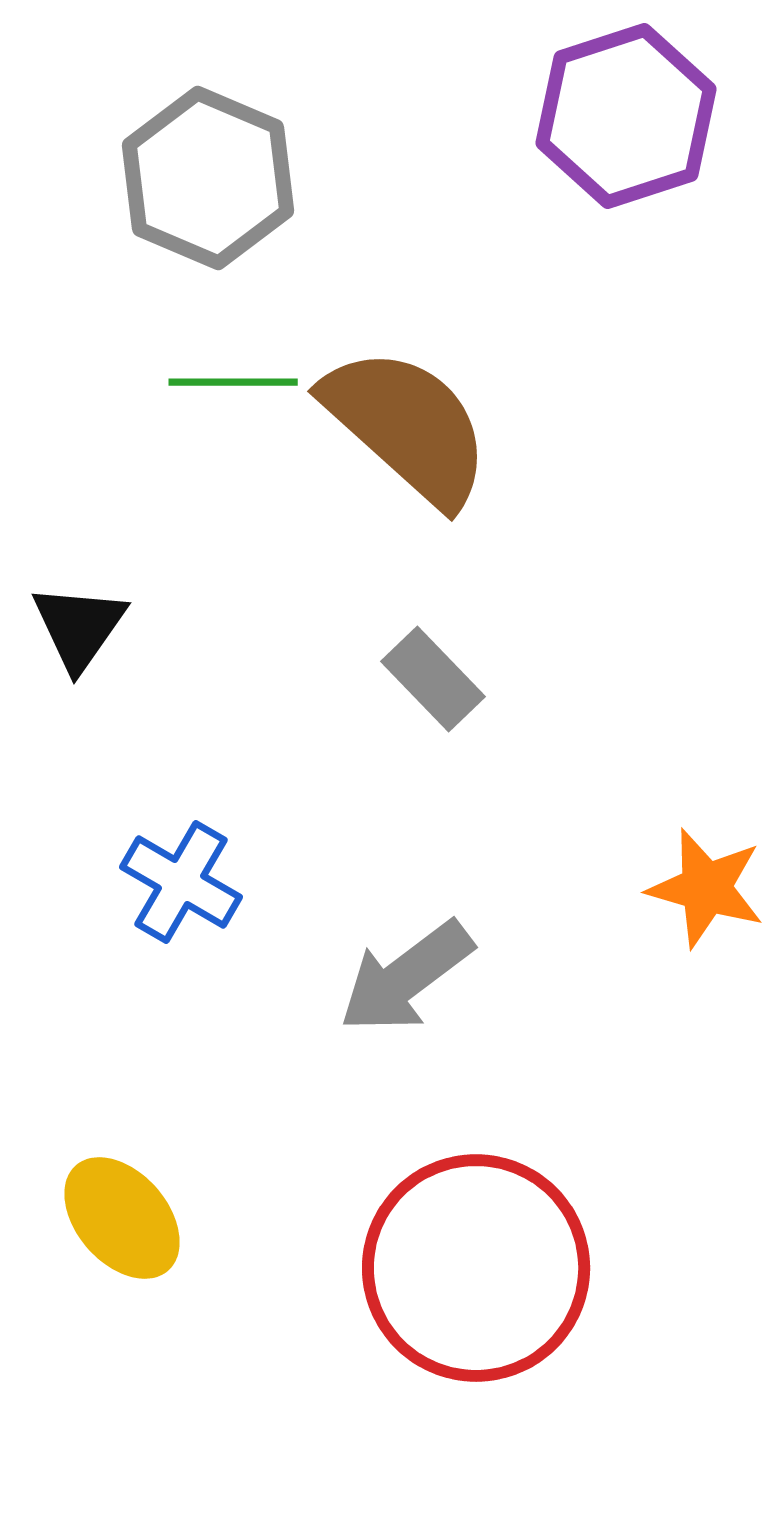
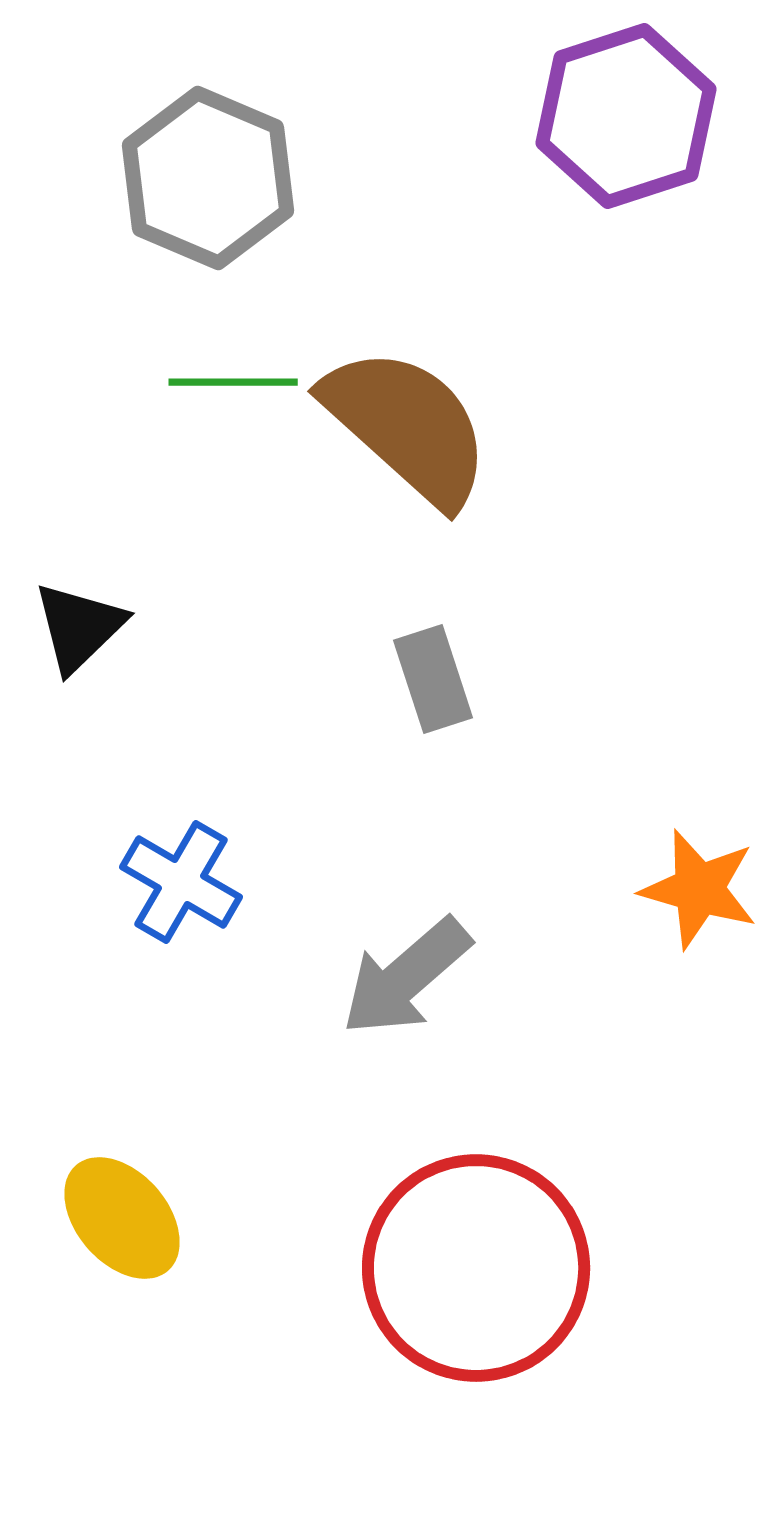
black triangle: rotated 11 degrees clockwise
gray rectangle: rotated 26 degrees clockwise
orange star: moved 7 px left, 1 px down
gray arrow: rotated 4 degrees counterclockwise
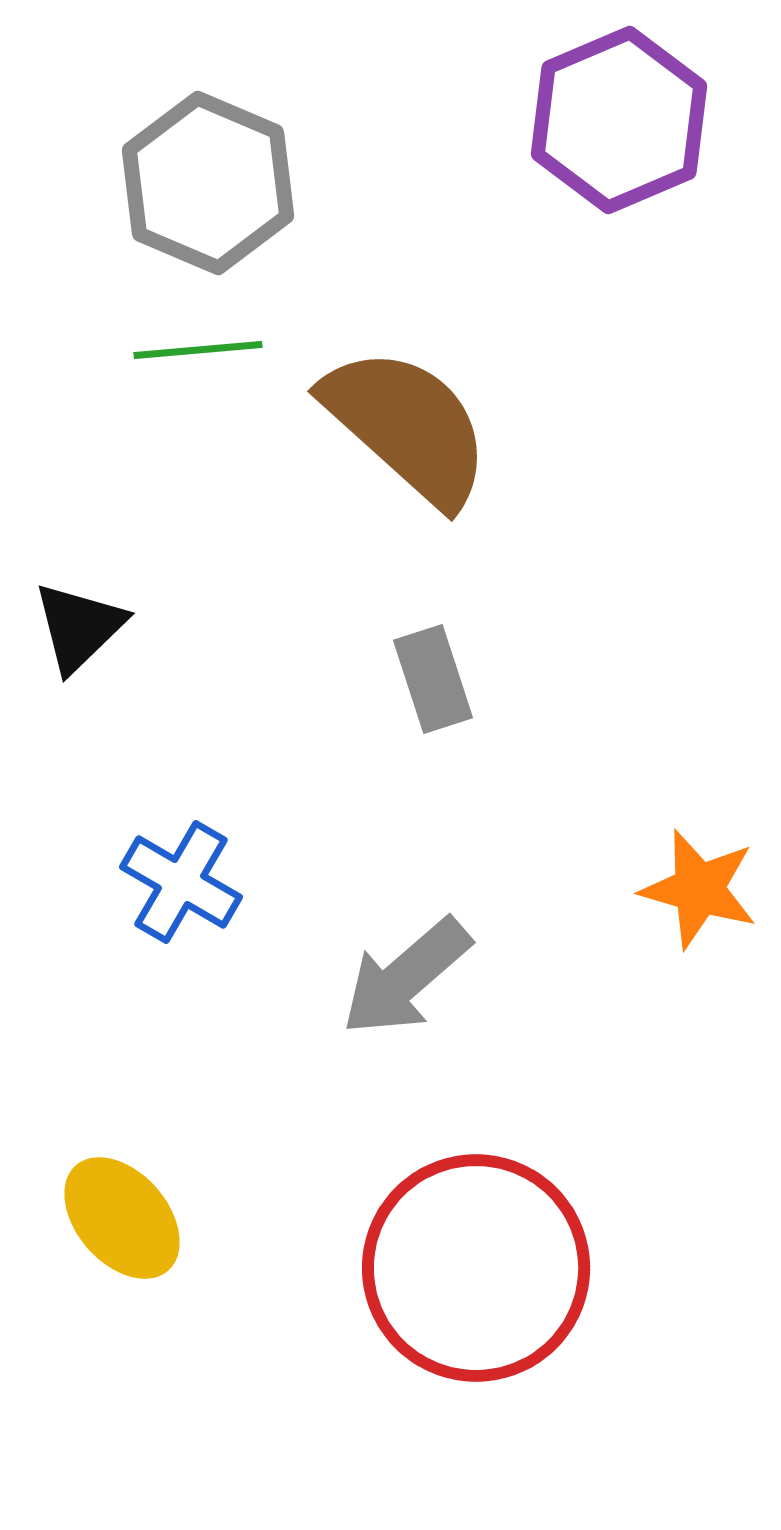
purple hexagon: moved 7 px left, 4 px down; rotated 5 degrees counterclockwise
gray hexagon: moved 5 px down
green line: moved 35 px left, 32 px up; rotated 5 degrees counterclockwise
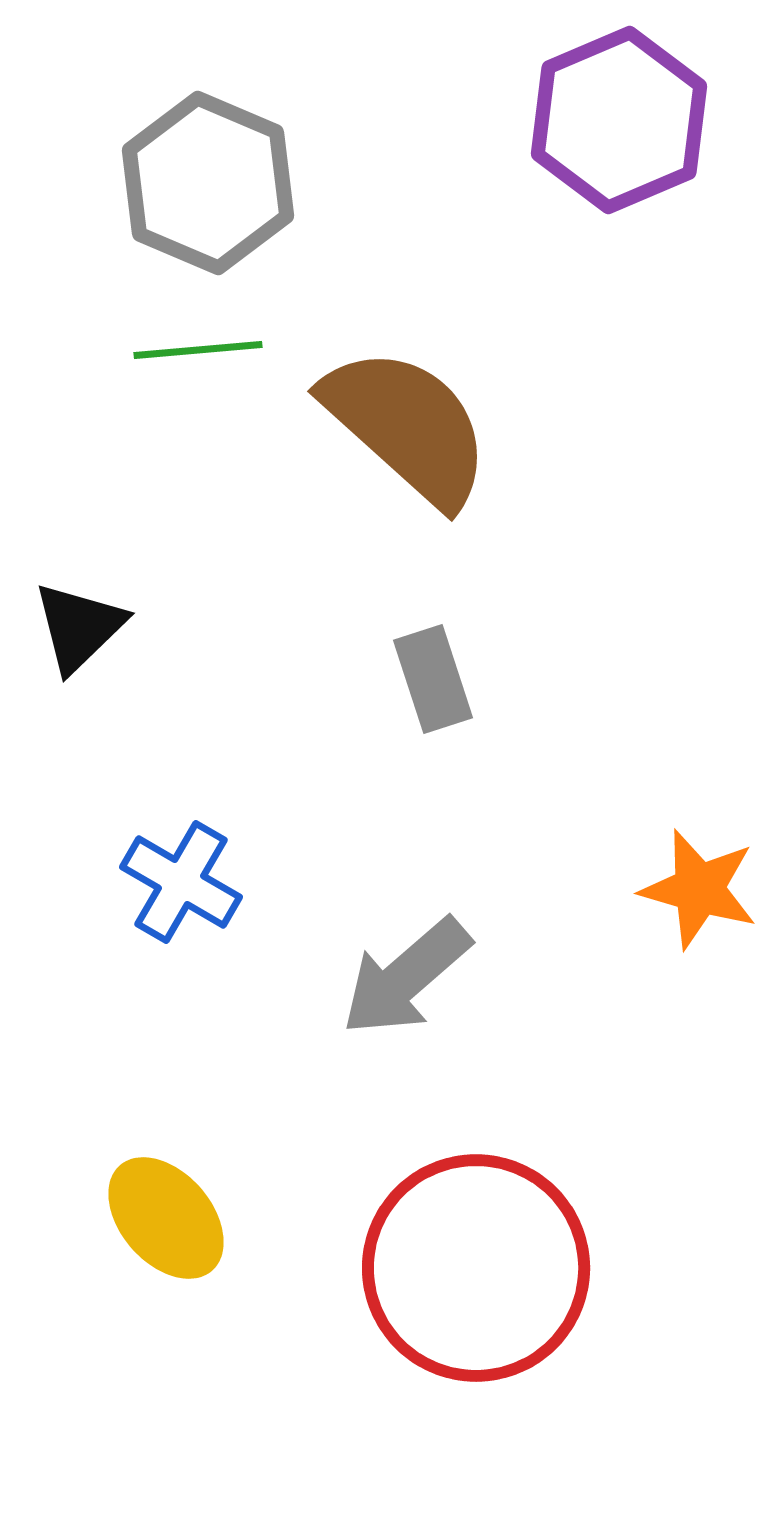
yellow ellipse: moved 44 px right
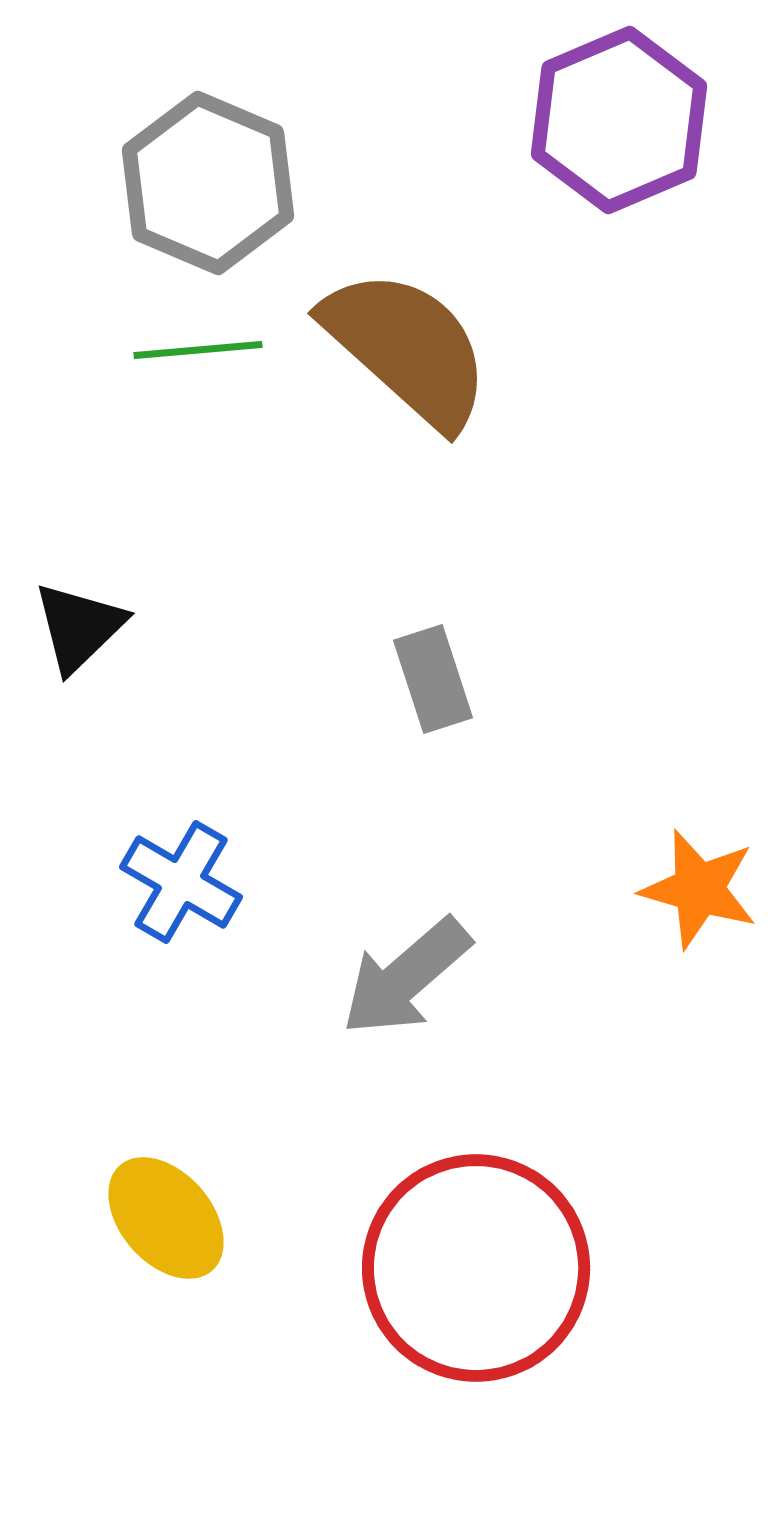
brown semicircle: moved 78 px up
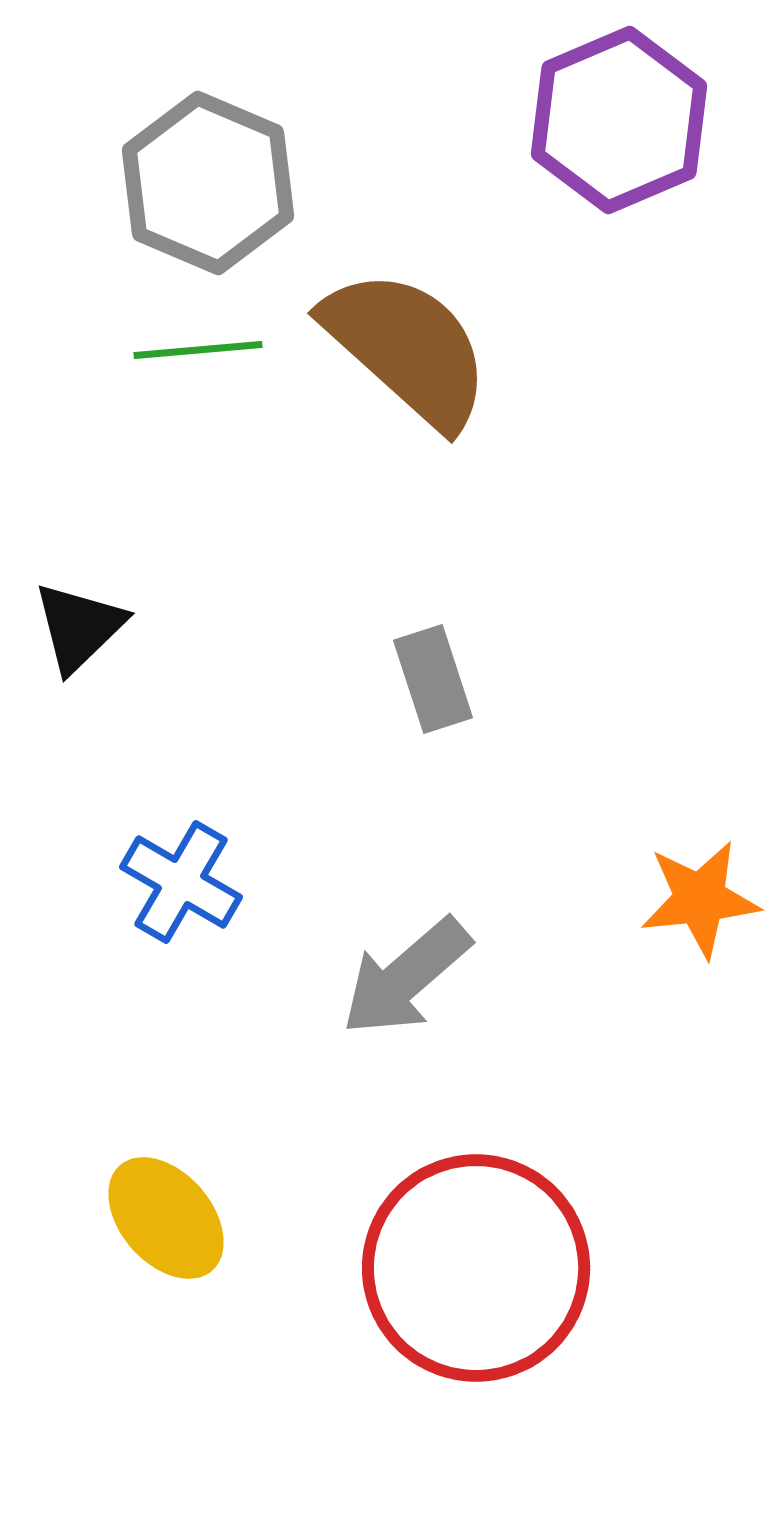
orange star: moved 1 px right, 10 px down; rotated 22 degrees counterclockwise
